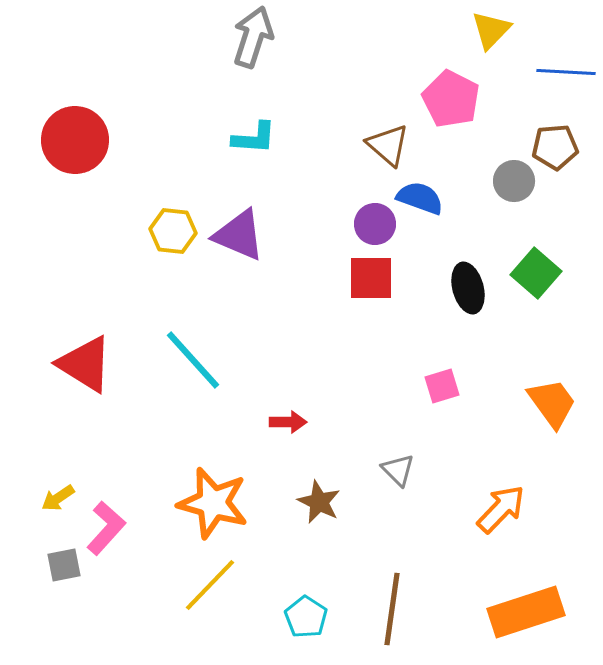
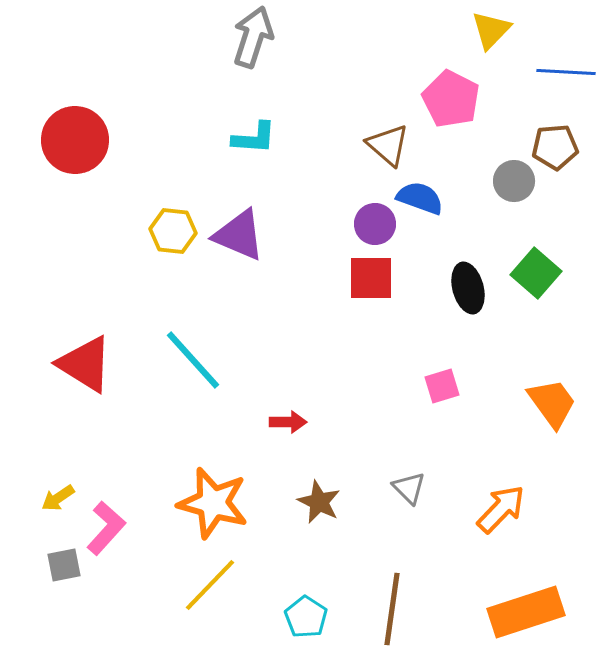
gray triangle: moved 11 px right, 18 px down
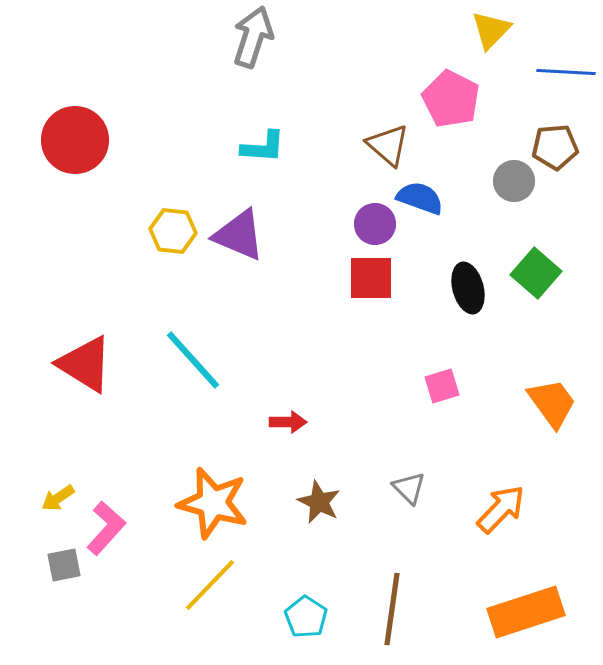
cyan L-shape: moved 9 px right, 9 px down
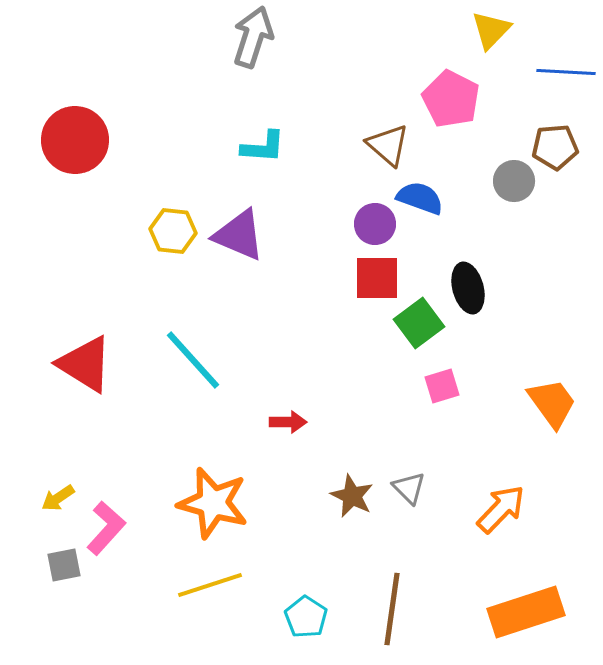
green square: moved 117 px left, 50 px down; rotated 12 degrees clockwise
red square: moved 6 px right
brown star: moved 33 px right, 6 px up
yellow line: rotated 28 degrees clockwise
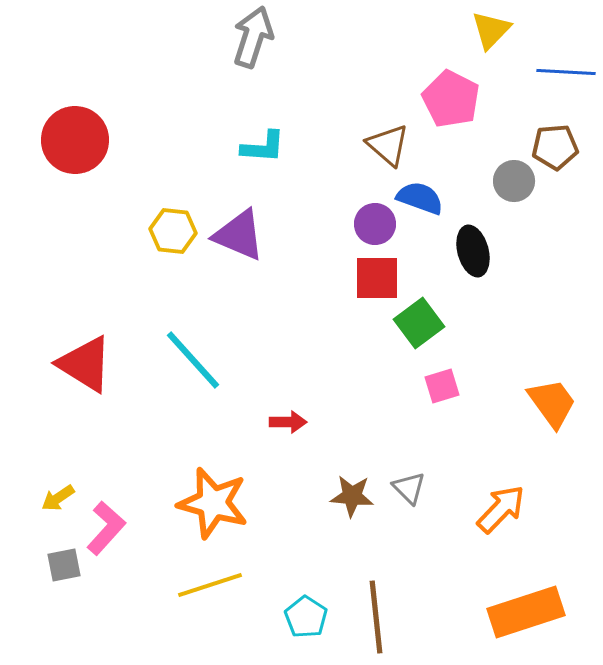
black ellipse: moved 5 px right, 37 px up
brown star: rotated 21 degrees counterclockwise
brown line: moved 16 px left, 8 px down; rotated 14 degrees counterclockwise
